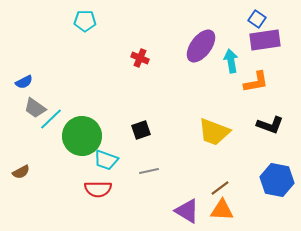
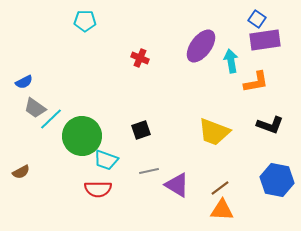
purple triangle: moved 10 px left, 26 px up
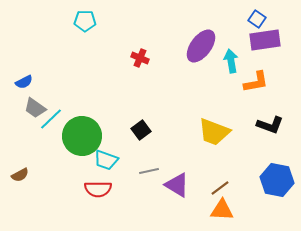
black square: rotated 18 degrees counterclockwise
brown semicircle: moved 1 px left, 3 px down
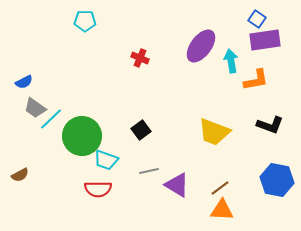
orange L-shape: moved 2 px up
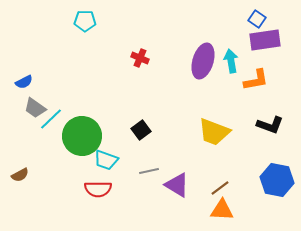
purple ellipse: moved 2 px right, 15 px down; rotated 20 degrees counterclockwise
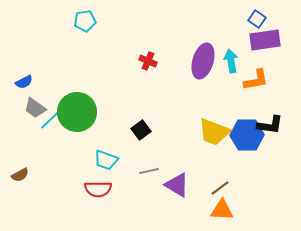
cyan pentagon: rotated 10 degrees counterclockwise
red cross: moved 8 px right, 3 px down
black L-shape: rotated 12 degrees counterclockwise
green circle: moved 5 px left, 24 px up
blue hexagon: moved 30 px left, 45 px up; rotated 12 degrees counterclockwise
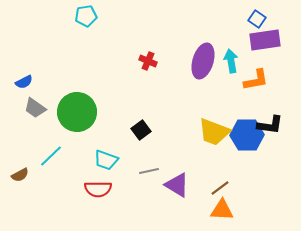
cyan pentagon: moved 1 px right, 5 px up
cyan line: moved 37 px down
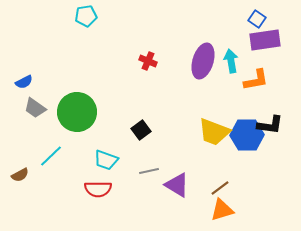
orange triangle: rotated 20 degrees counterclockwise
